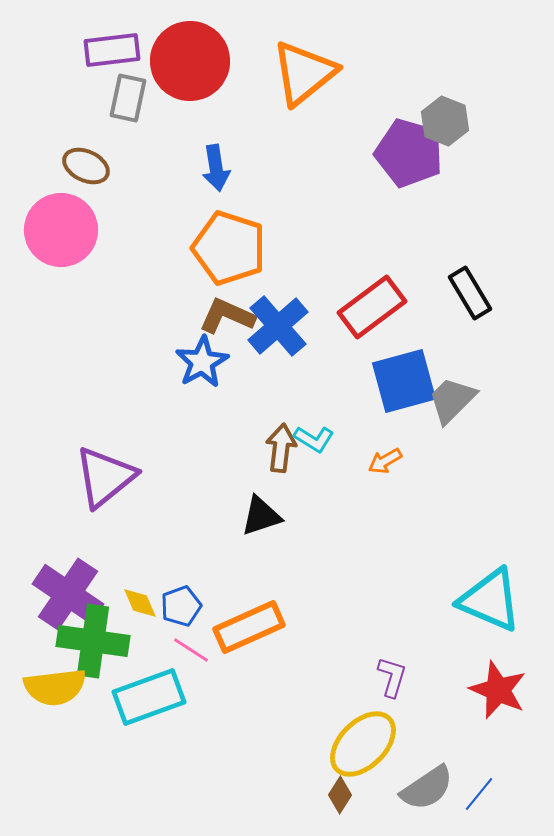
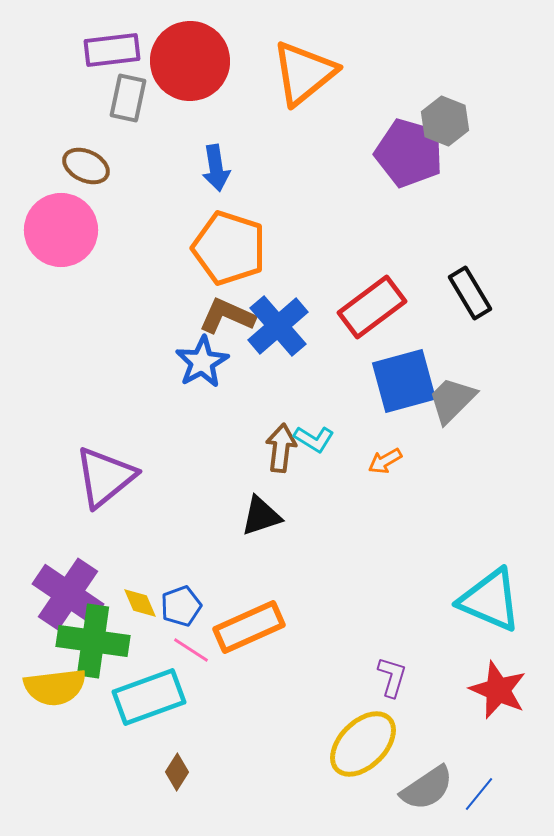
brown diamond: moved 163 px left, 23 px up
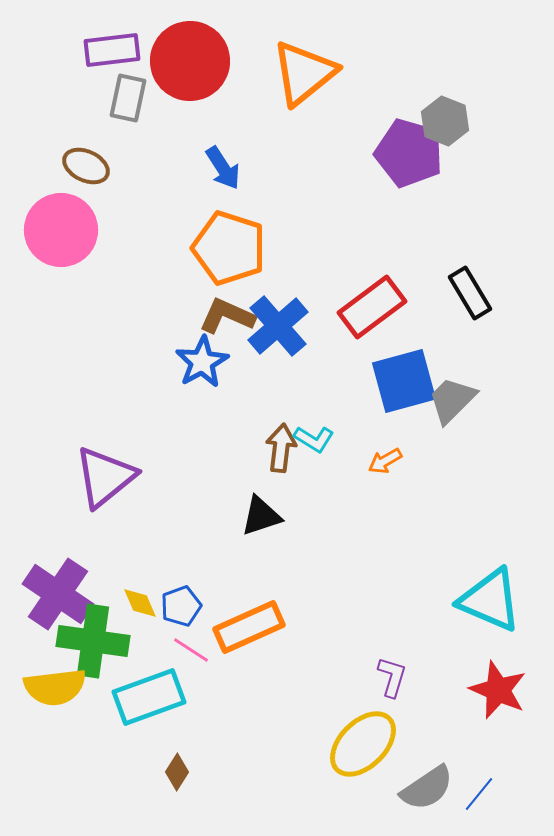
blue arrow: moved 7 px right; rotated 24 degrees counterclockwise
purple cross: moved 10 px left
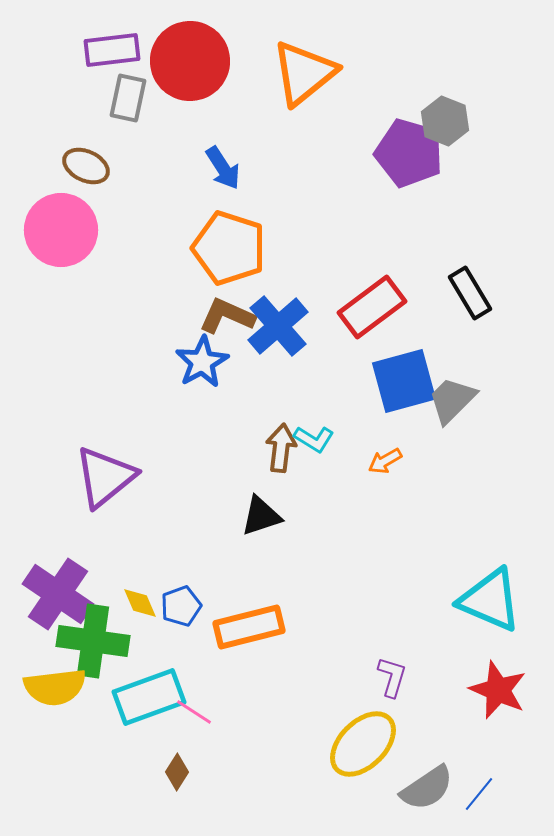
orange rectangle: rotated 10 degrees clockwise
pink line: moved 3 px right, 62 px down
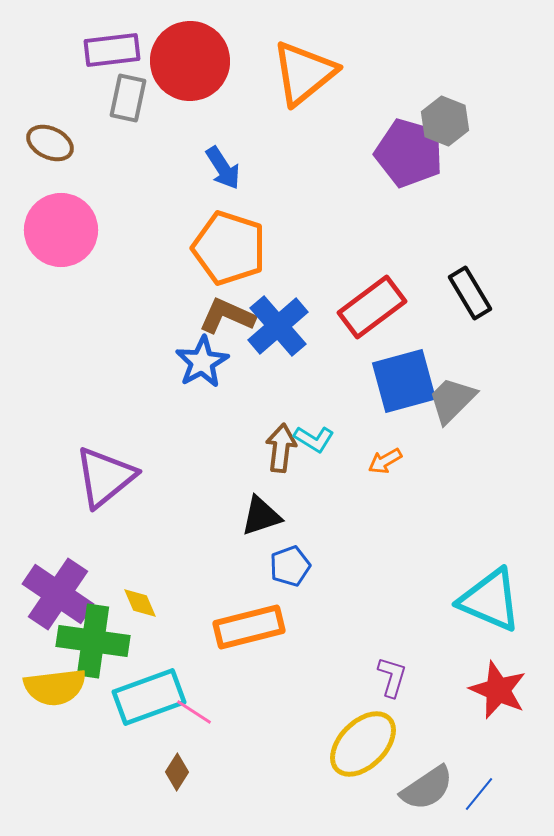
brown ellipse: moved 36 px left, 23 px up
blue pentagon: moved 109 px right, 40 px up
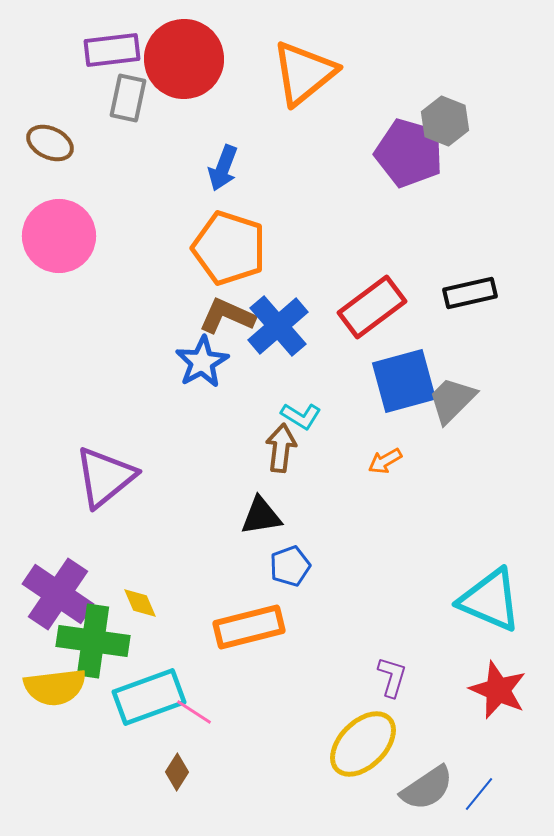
red circle: moved 6 px left, 2 px up
blue arrow: rotated 54 degrees clockwise
pink circle: moved 2 px left, 6 px down
black rectangle: rotated 72 degrees counterclockwise
cyan L-shape: moved 13 px left, 23 px up
black triangle: rotated 9 degrees clockwise
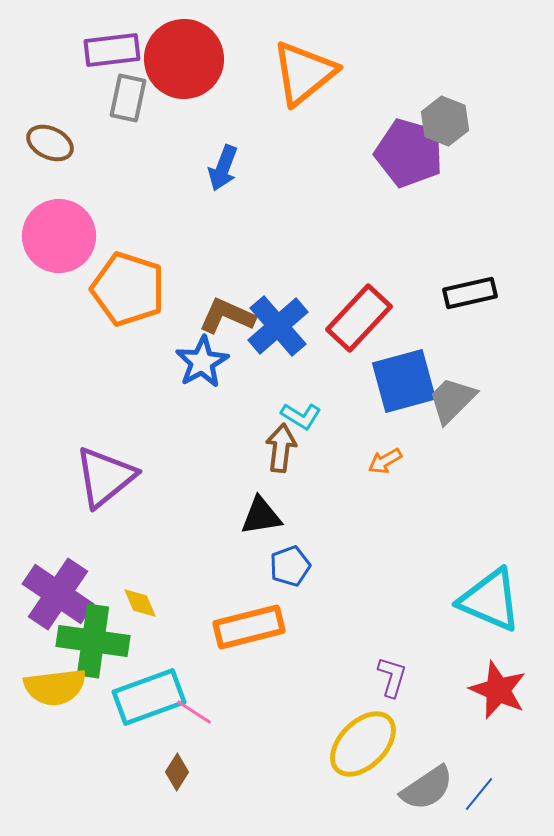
orange pentagon: moved 101 px left, 41 px down
red rectangle: moved 13 px left, 11 px down; rotated 10 degrees counterclockwise
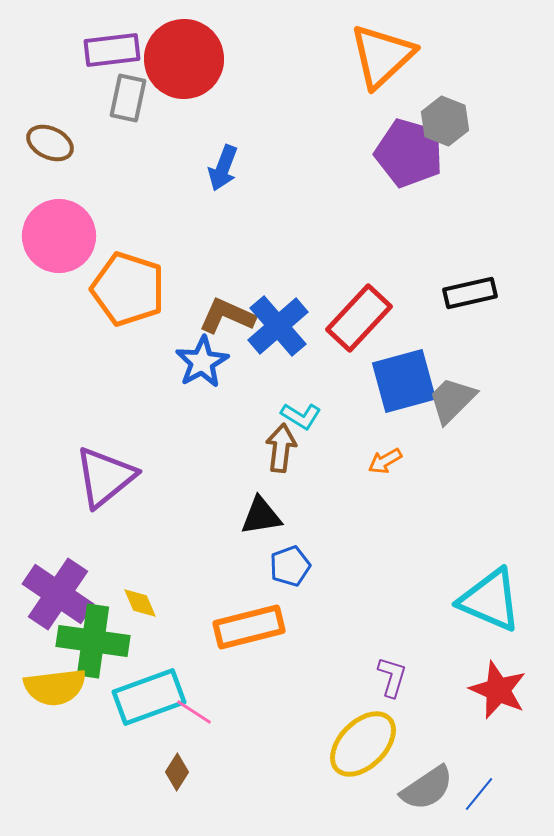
orange triangle: moved 78 px right, 17 px up; rotated 4 degrees counterclockwise
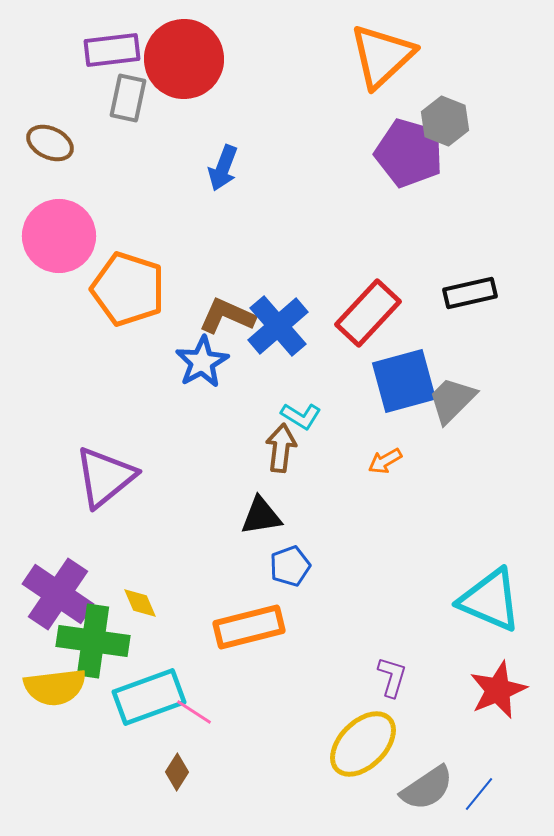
red rectangle: moved 9 px right, 5 px up
red star: rotated 26 degrees clockwise
